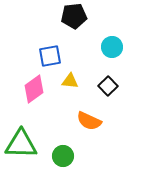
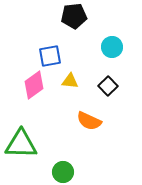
pink diamond: moved 4 px up
green circle: moved 16 px down
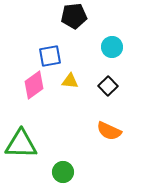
orange semicircle: moved 20 px right, 10 px down
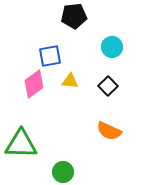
pink diamond: moved 1 px up
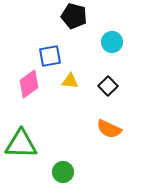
black pentagon: rotated 20 degrees clockwise
cyan circle: moved 5 px up
pink diamond: moved 5 px left
orange semicircle: moved 2 px up
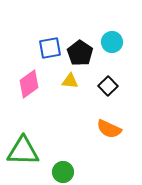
black pentagon: moved 6 px right, 37 px down; rotated 20 degrees clockwise
blue square: moved 8 px up
green triangle: moved 2 px right, 7 px down
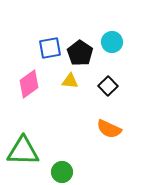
green circle: moved 1 px left
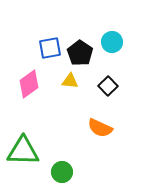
orange semicircle: moved 9 px left, 1 px up
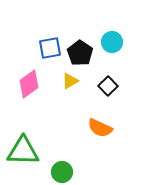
yellow triangle: rotated 36 degrees counterclockwise
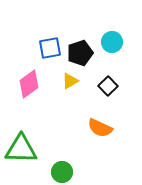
black pentagon: rotated 20 degrees clockwise
green triangle: moved 2 px left, 2 px up
